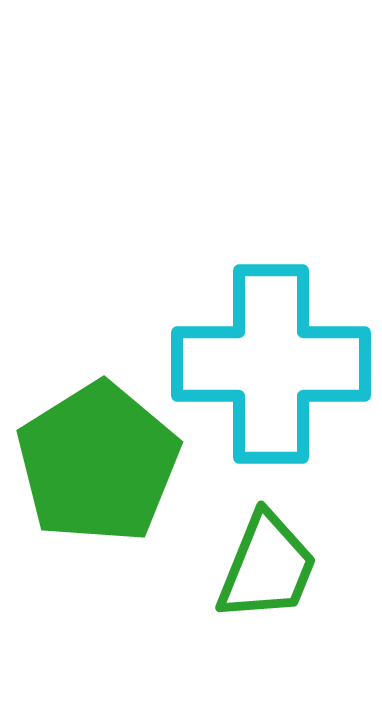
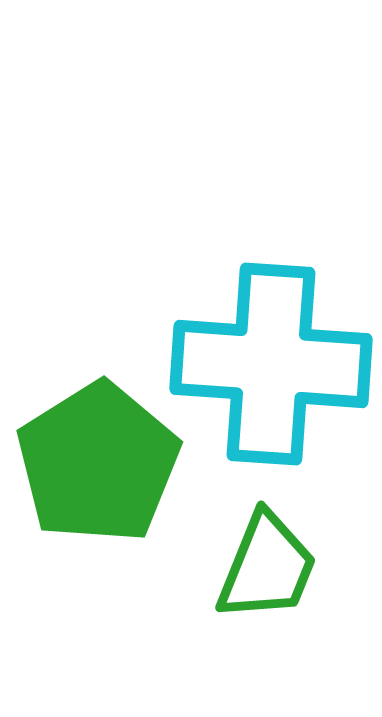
cyan cross: rotated 4 degrees clockwise
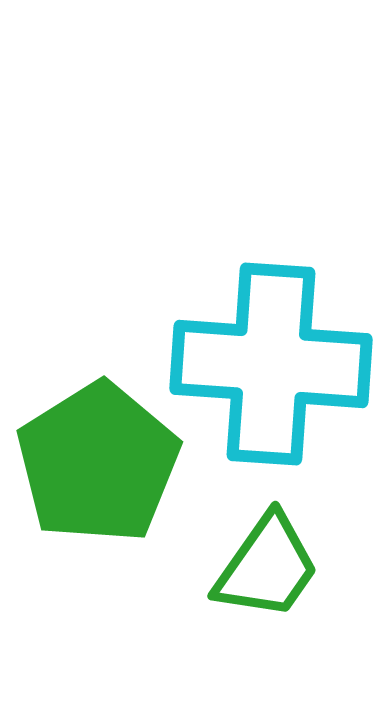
green trapezoid: rotated 13 degrees clockwise
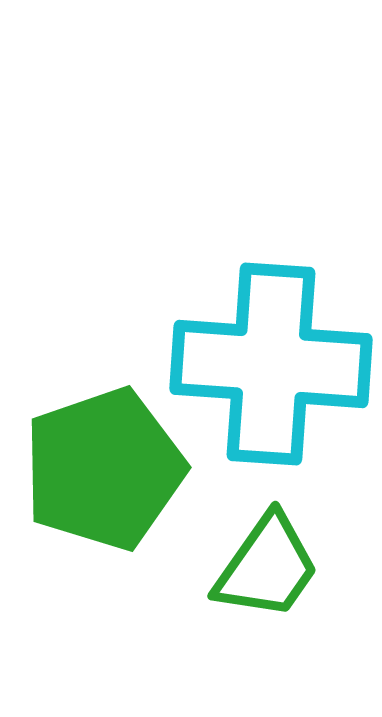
green pentagon: moved 6 px right, 6 px down; rotated 13 degrees clockwise
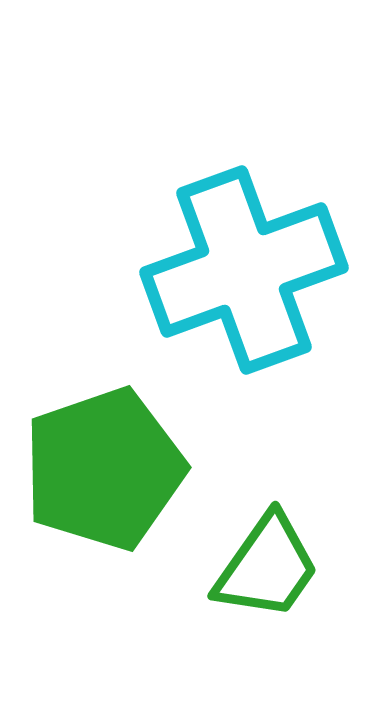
cyan cross: moved 27 px left, 94 px up; rotated 24 degrees counterclockwise
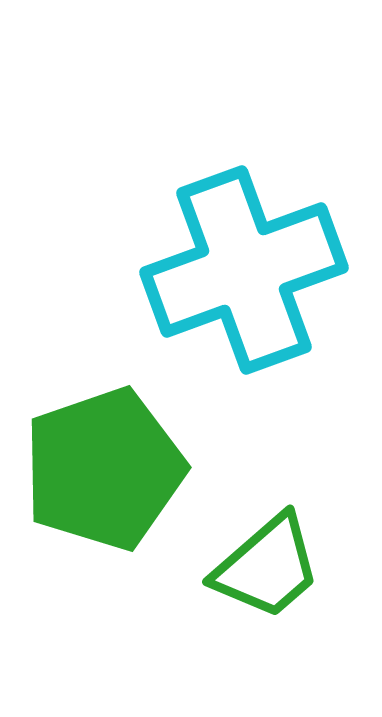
green trapezoid: rotated 14 degrees clockwise
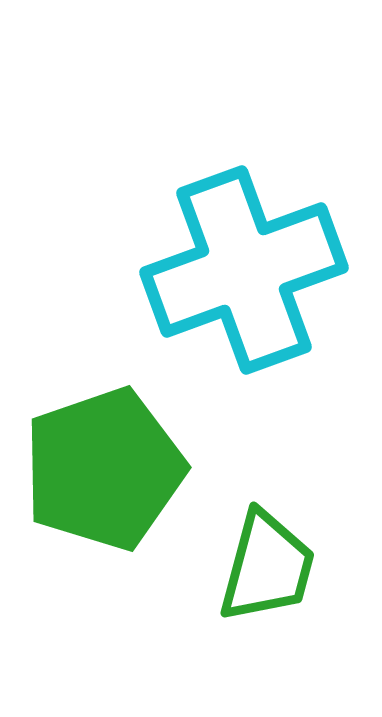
green trapezoid: rotated 34 degrees counterclockwise
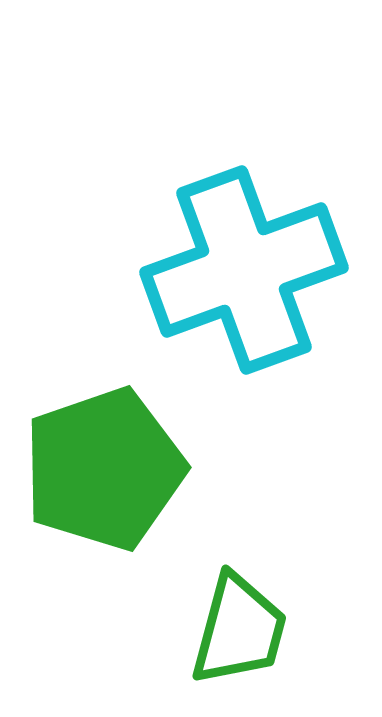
green trapezoid: moved 28 px left, 63 px down
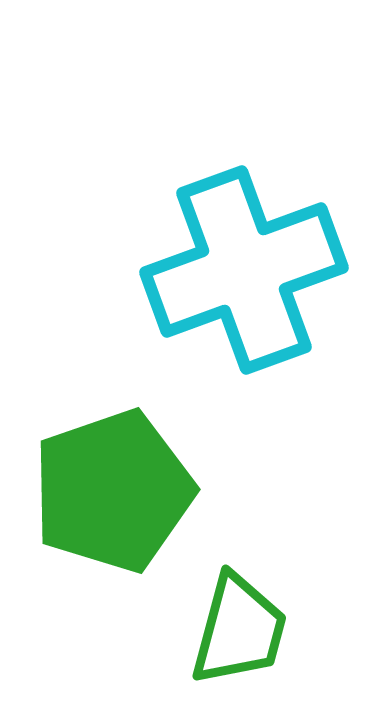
green pentagon: moved 9 px right, 22 px down
